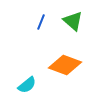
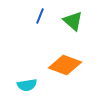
blue line: moved 1 px left, 6 px up
cyan semicircle: rotated 30 degrees clockwise
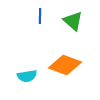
blue line: rotated 21 degrees counterclockwise
cyan semicircle: moved 9 px up
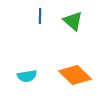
orange diamond: moved 10 px right, 10 px down; rotated 24 degrees clockwise
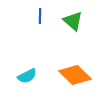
cyan semicircle: rotated 18 degrees counterclockwise
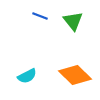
blue line: rotated 70 degrees counterclockwise
green triangle: rotated 10 degrees clockwise
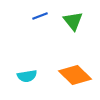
blue line: rotated 42 degrees counterclockwise
cyan semicircle: rotated 18 degrees clockwise
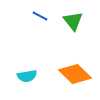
blue line: rotated 49 degrees clockwise
orange diamond: moved 1 px up
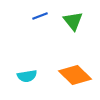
blue line: rotated 49 degrees counterclockwise
orange diamond: moved 1 px down
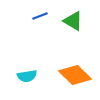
green triangle: rotated 20 degrees counterclockwise
